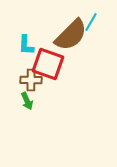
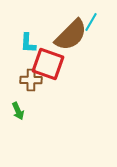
cyan L-shape: moved 2 px right, 2 px up
green arrow: moved 9 px left, 10 px down
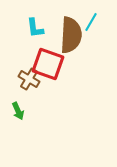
brown semicircle: rotated 42 degrees counterclockwise
cyan L-shape: moved 7 px right, 15 px up; rotated 10 degrees counterclockwise
brown cross: moved 2 px left, 1 px up; rotated 30 degrees clockwise
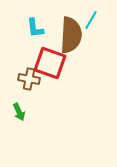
cyan line: moved 2 px up
red square: moved 2 px right, 1 px up
brown cross: rotated 20 degrees counterclockwise
green arrow: moved 1 px right, 1 px down
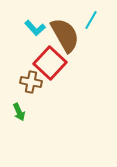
cyan L-shape: rotated 35 degrees counterclockwise
brown semicircle: moved 6 px left; rotated 33 degrees counterclockwise
red square: rotated 24 degrees clockwise
brown cross: moved 2 px right, 3 px down
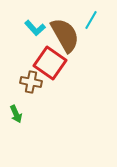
red square: rotated 8 degrees counterclockwise
green arrow: moved 3 px left, 2 px down
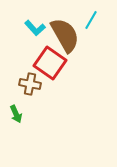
brown cross: moved 1 px left, 2 px down
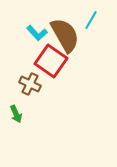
cyan L-shape: moved 2 px right, 5 px down
red square: moved 1 px right, 2 px up
brown cross: rotated 15 degrees clockwise
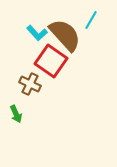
brown semicircle: rotated 12 degrees counterclockwise
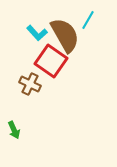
cyan line: moved 3 px left
brown semicircle: rotated 12 degrees clockwise
green arrow: moved 2 px left, 16 px down
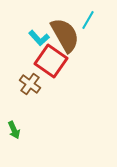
cyan L-shape: moved 2 px right, 5 px down
brown cross: rotated 10 degrees clockwise
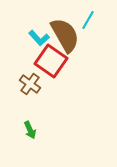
green arrow: moved 16 px right
